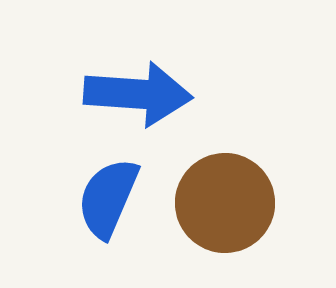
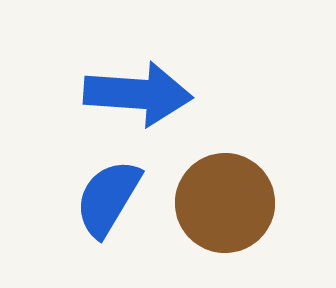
blue semicircle: rotated 8 degrees clockwise
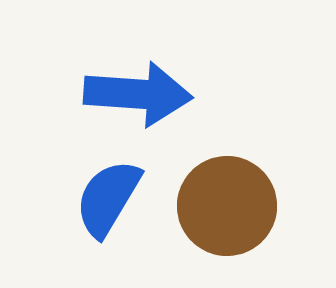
brown circle: moved 2 px right, 3 px down
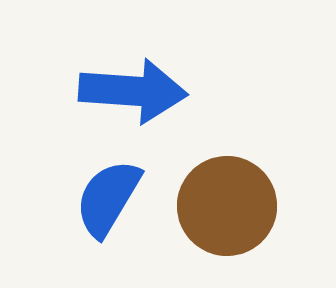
blue arrow: moved 5 px left, 3 px up
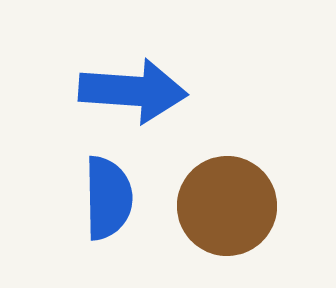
blue semicircle: rotated 148 degrees clockwise
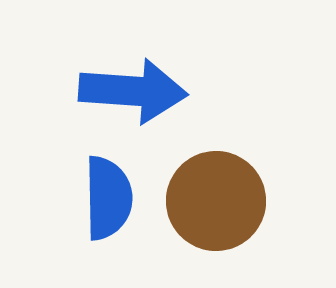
brown circle: moved 11 px left, 5 px up
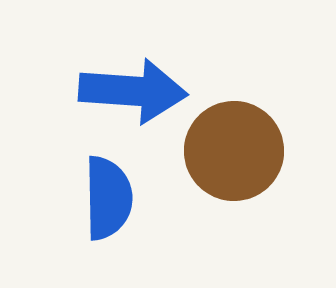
brown circle: moved 18 px right, 50 px up
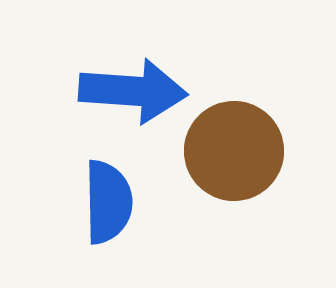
blue semicircle: moved 4 px down
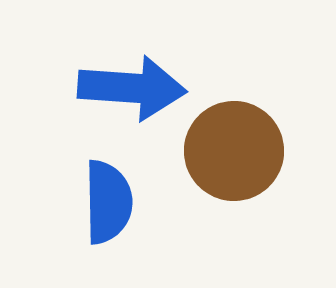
blue arrow: moved 1 px left, 3 px up
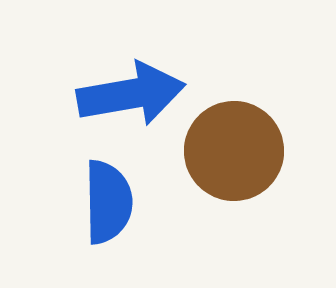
blue arrow: moved 1 px left, 6 px down; rotated 14 degrees counterclockwise
